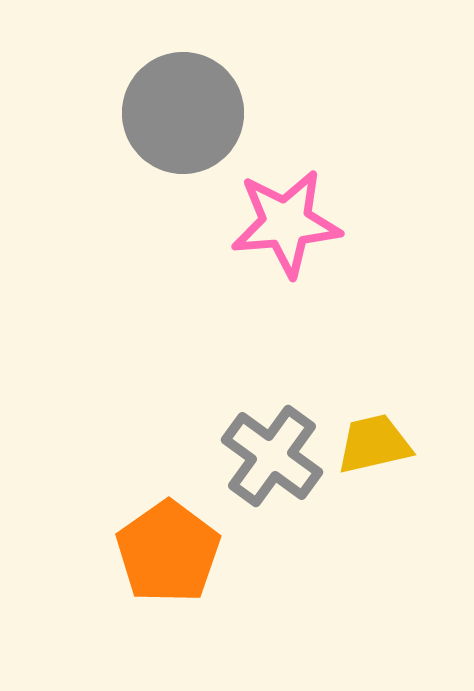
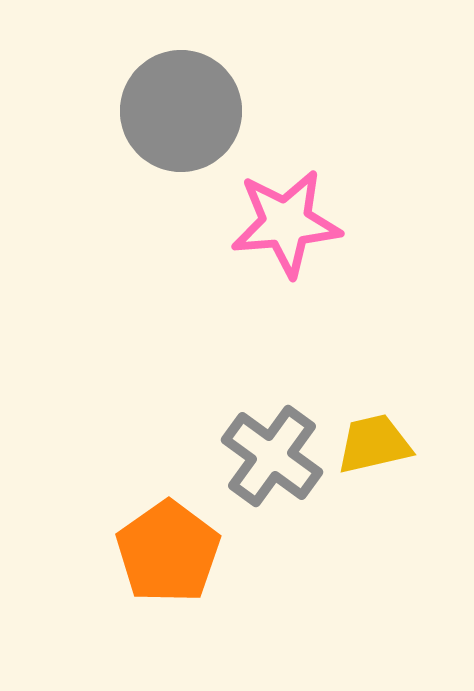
gray circle: moved 2 px left, 2 px up
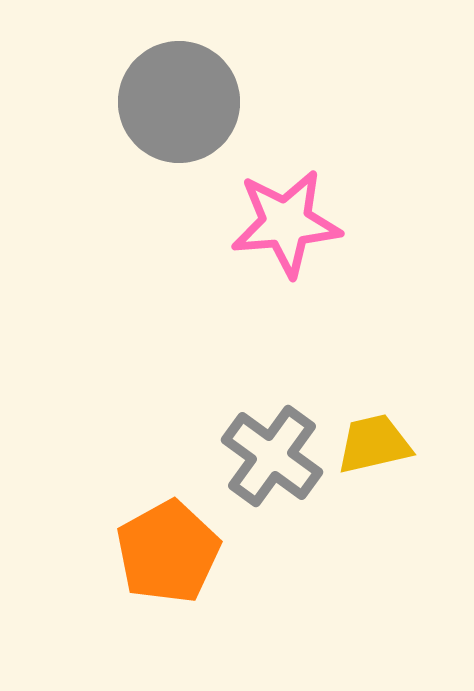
gray circle: moved 2 px left, 9 px up
orange pentagon: rotated 6 degrees clockwise
